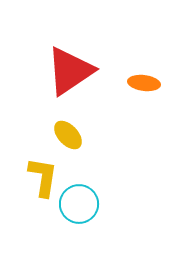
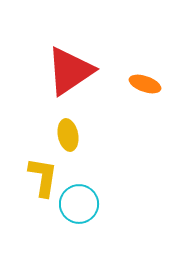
orange ellipse: moved 1 px right, 1 px down; rotated 12 degrees clockwise
yellow ellipse: rotated 32 degrees clockwise
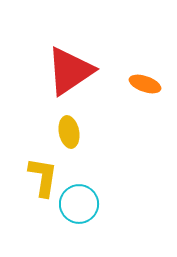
yellow ellipse: moved 1 px right, 3 px up
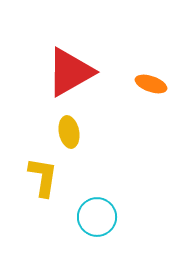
red triangle: moved 1 px down; rotated 4 degrees clockwise
orange ellipse: moved 6 px right
cyan circle: moved 18 px right, 13 px down
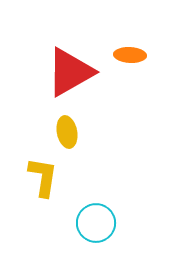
orange ellipse: moved 21 px left, 29 px up; rotated 16 degrees counterclockwise
yellow ellipse: moved 2 px left
cyan circle: moved 1 px left, 6 px down
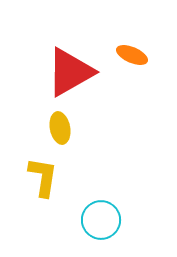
orange ellipse: moved 2 px right; rotated 20 degrees clockwise
yellow ellipse: moved 7 px left, 4 px up
cyan circle: moved 5 px right, 3 px up
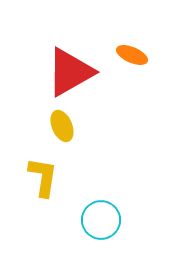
yellow ellipse: moved 2 px right, 2 px up; rotated 12 degrees counterclockwise
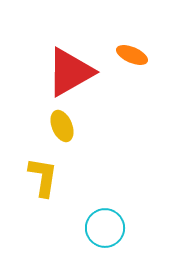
cyan circle: moved 4 px right, 8 px down
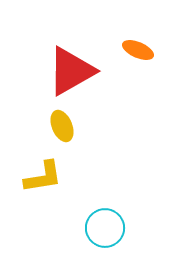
orange ellipse: moved 6 px right, 5 px up
red triangle: moved 1 px right, 1 px up
yellow L-shape: rotated 72 degrees clockwise
